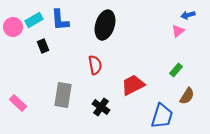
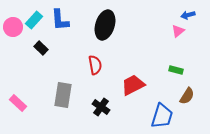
cyan rectangle: rotated 18 degrees counterclockwise
black rectangle: moved 2 px left, 2 px down; rotated 24 degrees counterclockwise
green rectangle: rotated 64 degrees clockwise
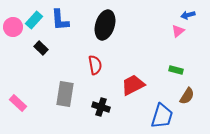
gray rectangle: moved 2 px right, 1 px up
black cross: rotated 18 degrees counterclockwise
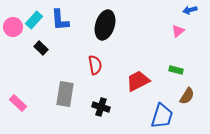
blue arrow: moved 2 px right, 5 px up
red trapezoid: moved 5 px right, 4 px up
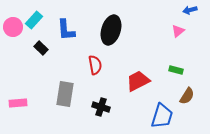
blue L-shape: moved 6 px right, 10 px down
black ellipse: moved 6 px right, 5 px down
pink rectangle: rotated 48 degrees counterclockwise
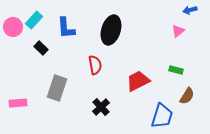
blue L-shape: moved 2 px up
gray rectangle: moved 8 px left, 6 px up; rotated 10 degrees clockwise
black cross: rotated 30 degrees clockwise
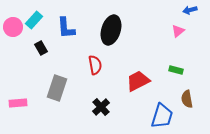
black rectangle: rotated 16 degrees clockwise
brown semicircle: moved 3 px down; rotated 138 degrees clockwise
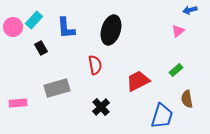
green rectangle: rotated 56 degrees counterclockwise
gray rectangle: rotated 55 degrees clockwise
